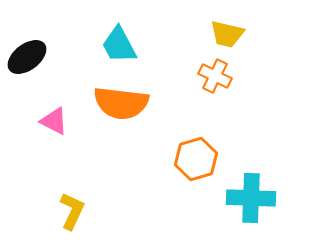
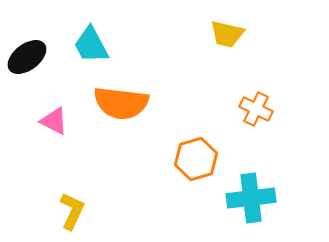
cyan trapezoid: moved 28 px left
orange cross: moved 41 px right, 33 px down
cyan cross: rotated 9 degrees counterclockwise
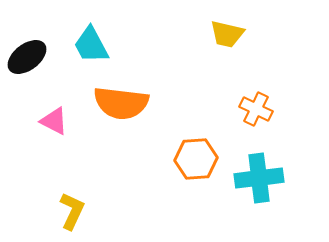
orange hexagon: rotated 12 degrees clockwise
cyan cross: moved 8 px right, 20 px up
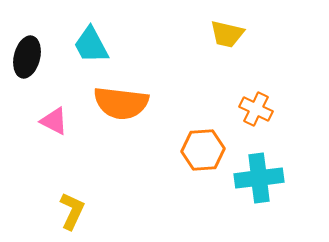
black ellipse: rotated 39 degrees counterclockwise
orange hexagon: moved 7 px right, 9 px up
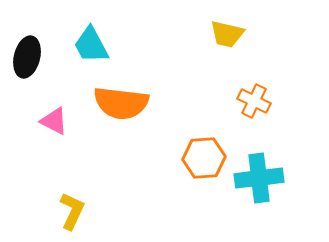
orange cross: moved 2 px left, 8 px up
orange hexagon: moved 1 px right, 8 px down
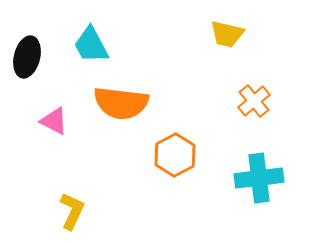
orange cross: rotated 24 degrees clockwise
orange hexagon: moved 29 px left, 3 px up; rotated 24 degrees counterclockwise
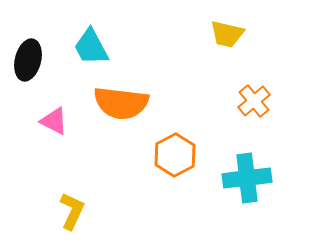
cyan trapezoid: moved 2 px down
black ellipse: moved 1 px right, 3 px down
cyan cross: moved 12 px left
